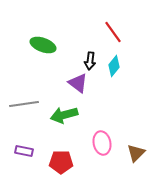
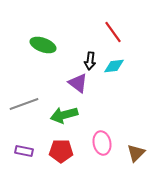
cyan diamond: rotated 45 degrees clockwise
gray line: rotated 12 degrees counterclockwise
red pentagon: moved 11 px up
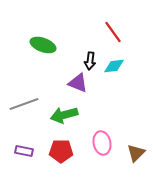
purple triangle: rotated 15 degrees counterclockwise
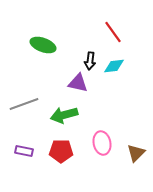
purple triangle: rotated 10 degrees counterclockwise
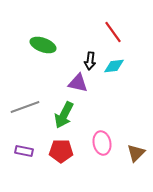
gray line: moved 1 px right, 3 px down
green arrow: rotated 48 degrees counterclockwise
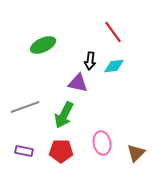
green ellipse: rotated 45 degrees counterclockwise
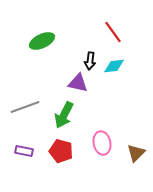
green ellipse: moved 1 px left, 4 px up
red pentagon: rotated 15 degrees clockwise
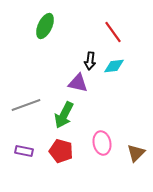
green ellipse: moved 3 px right, 15 px up; rotated 40 degrees counterclockwise
gray line: moved 1 px right, 2 px up
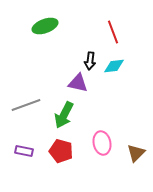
green ellipse: rotated 45 degrees clockwise
red line: rotated 15 degrees clockwise
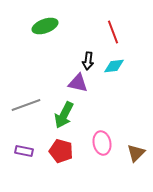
black arrow: moved 2 px left
